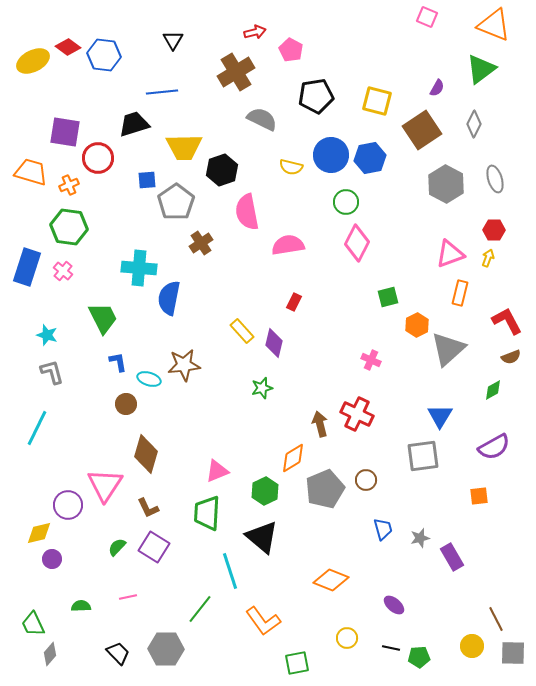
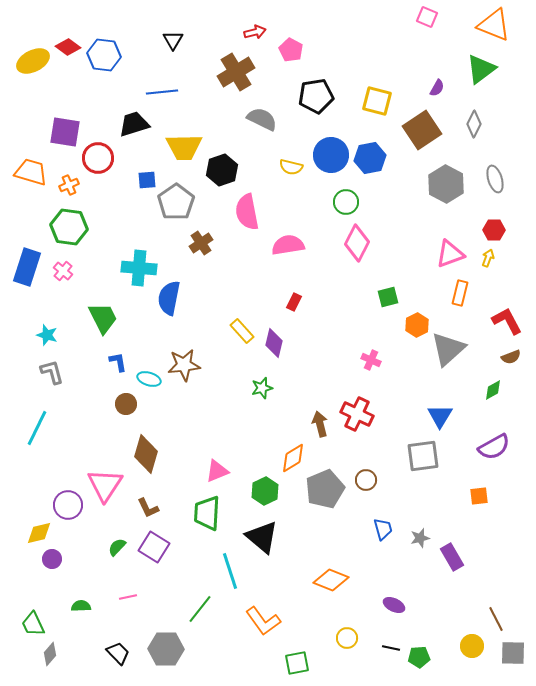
purple ellipse at (394, 605): rotated 15 degrees counterclockwise
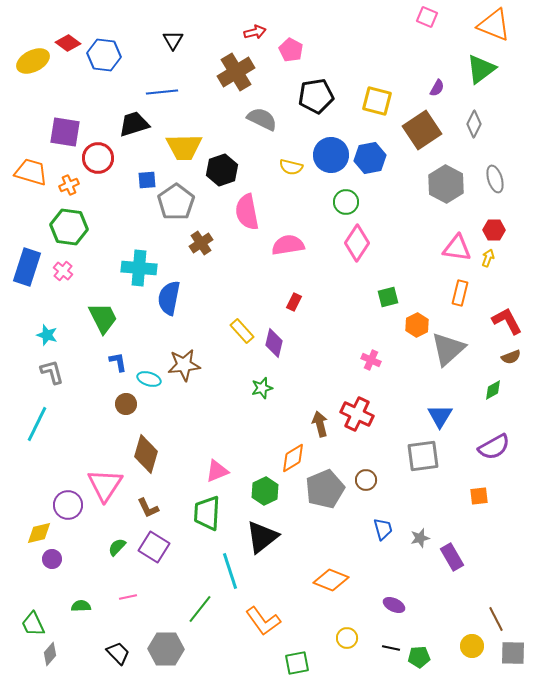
red diamond at (68, 47): moved 4 px up
pink diamond at (357, 243): rotated 6 degrees clockwise
pink triangle at (450, 254): moved 7 px right, 6 px up; rotated 28 degrees clockwise
cyan line at (37, 428): moved 4 px up
black triangle at (262, 537): rotated 42 degrees clockwise
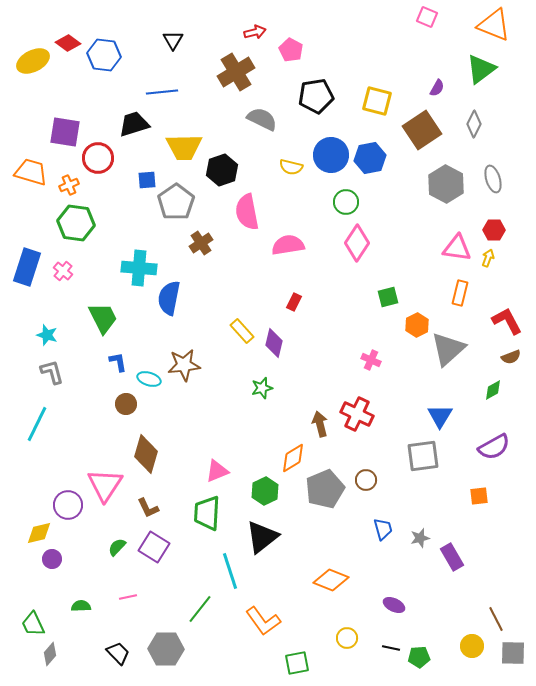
gray ellipse at (495, 179): moved 2 px left
green hexagon at (69, 227): moved 7 px right, 4 px up
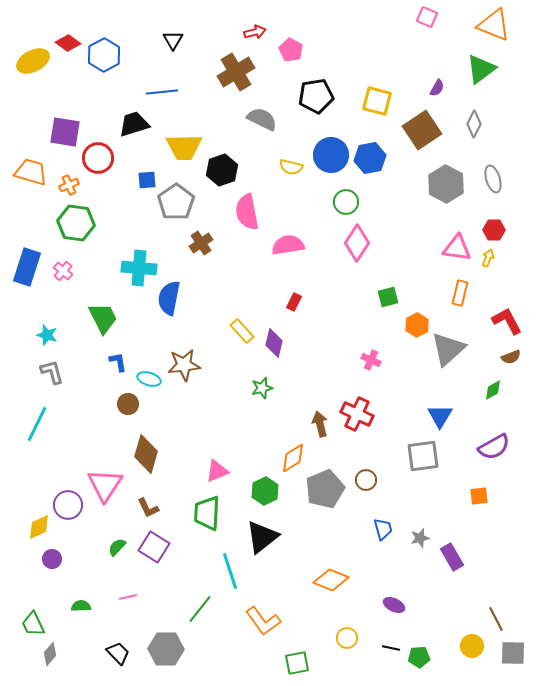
blue hexagon at (104, 55): rotated 24 degrees clockwise
brown circle at (126, 404): moved 2 px right
yellow diamond at (39, 533): moved 6 px up; rotated 12 degrees counterclockwise
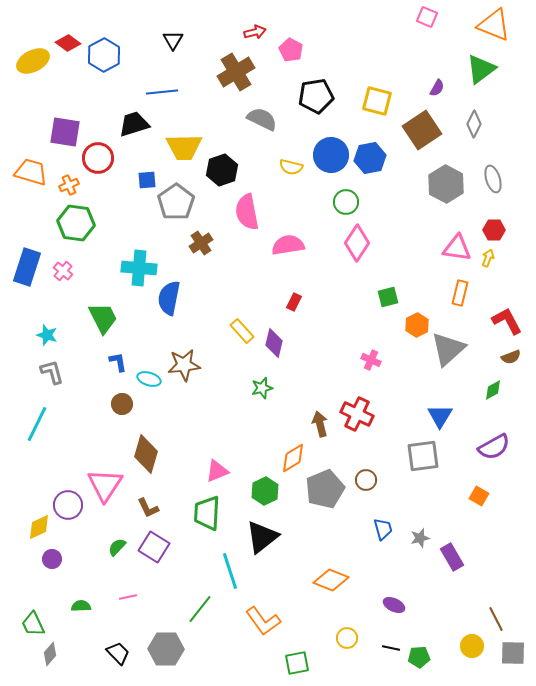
brown circle at (128, 404): moved 6 px left
orange square at (479, 496): rotated 36 degrees clockwise
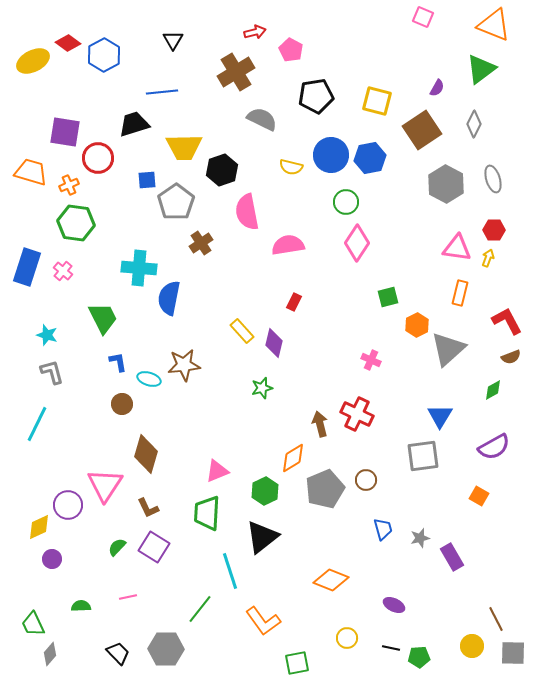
pink square at (427, 17): moved 4 px left
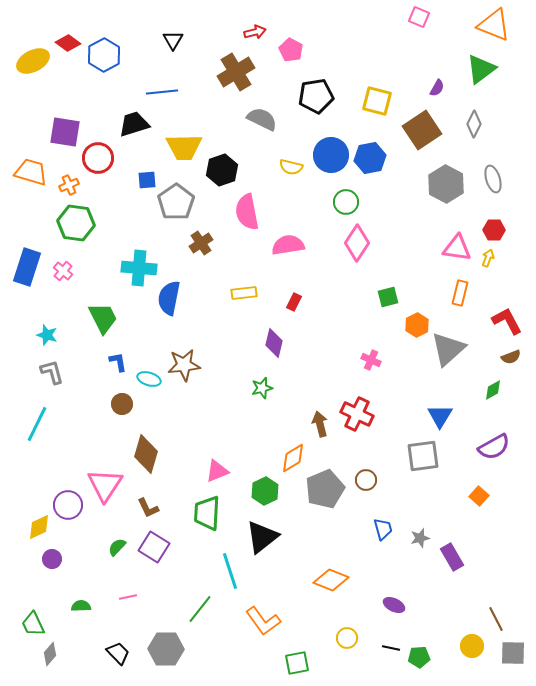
pink square at (423, 17): moved 4 px left
yellow rectangle at (242, 331): moved 2 px right, 38 px up; rotated 55 degrees counterclockwise
orange square at (479, 496): rotated 12 degrees clockwise
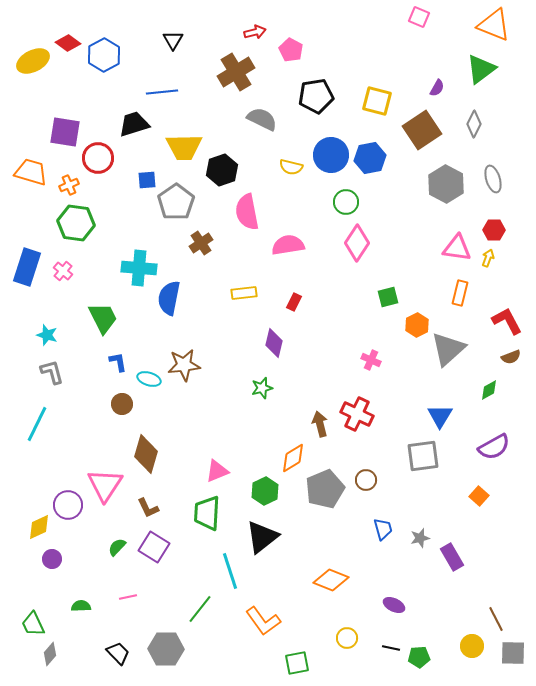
green diamond at (493, 390): moved 4 px left
